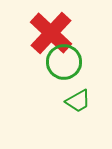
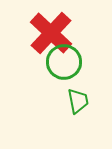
green trapezoid: rotated 72 degrees counterclockwise
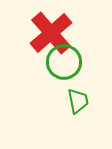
red cross: rotated 6 degrees clockwise
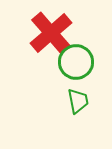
green circle: moved 12 px right
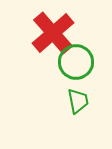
red cross: moved 2 px right
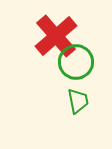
red cross: moved 3 px right, 3 px down
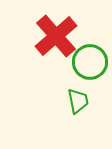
green circle: moved 14 px right
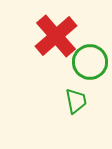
green trapezoid: moved 2 px left
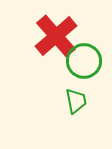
green circle: moved 6 px left, 1 px up
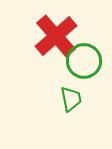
green trapezoid: moved 5 px left, 2 px up
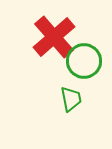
red cross: moved 2 px left, 1 px down
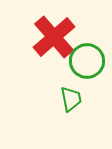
green circle: moved 3 px right
